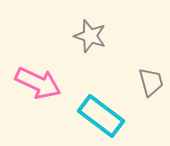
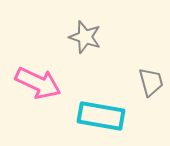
gray star: moved 5 px left, 1 px down
cyan rectangle: rotated 27 degrees counterclockwise
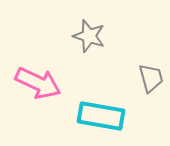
gray star: moved 4 px right, 1 px up
gray trapezoid: moved 4 px up
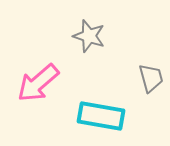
pink arrow: rotated 114 degrees clockwise
